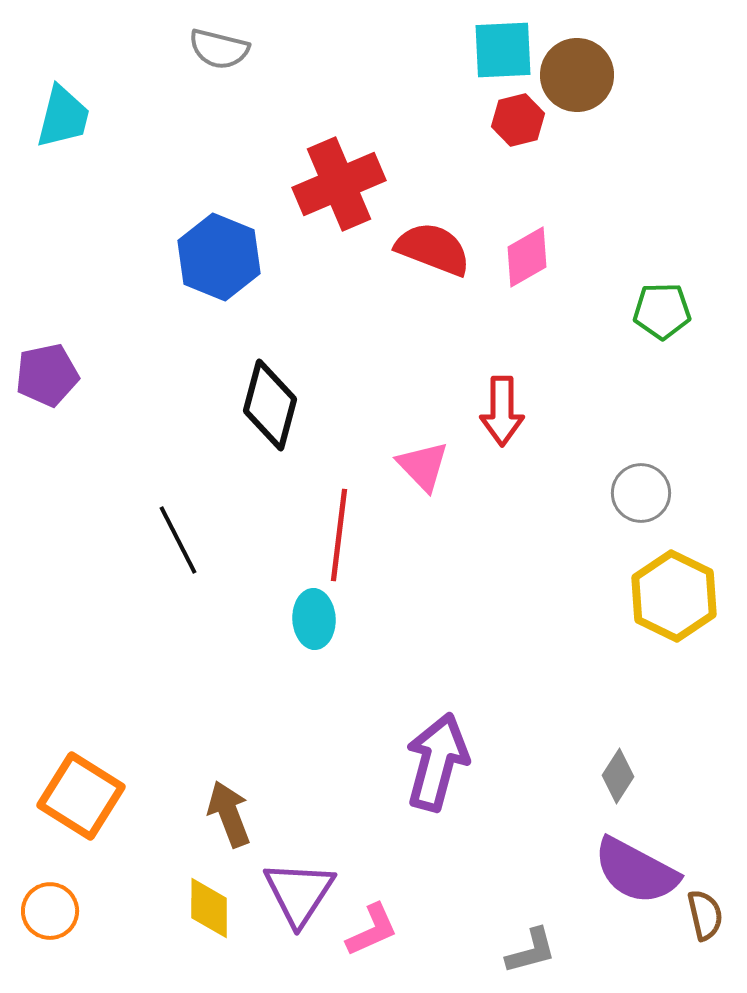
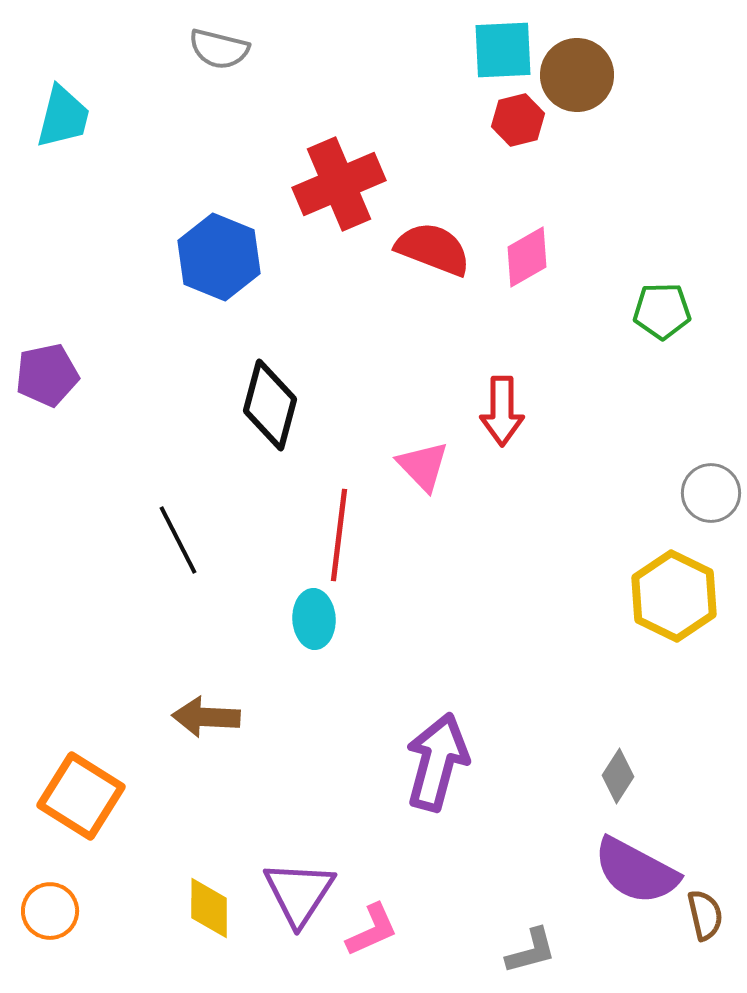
gray circle: moved 70 px right
brown arrow: moved 23 px left, 97 px up; rotated 66 degrees counterclockwise
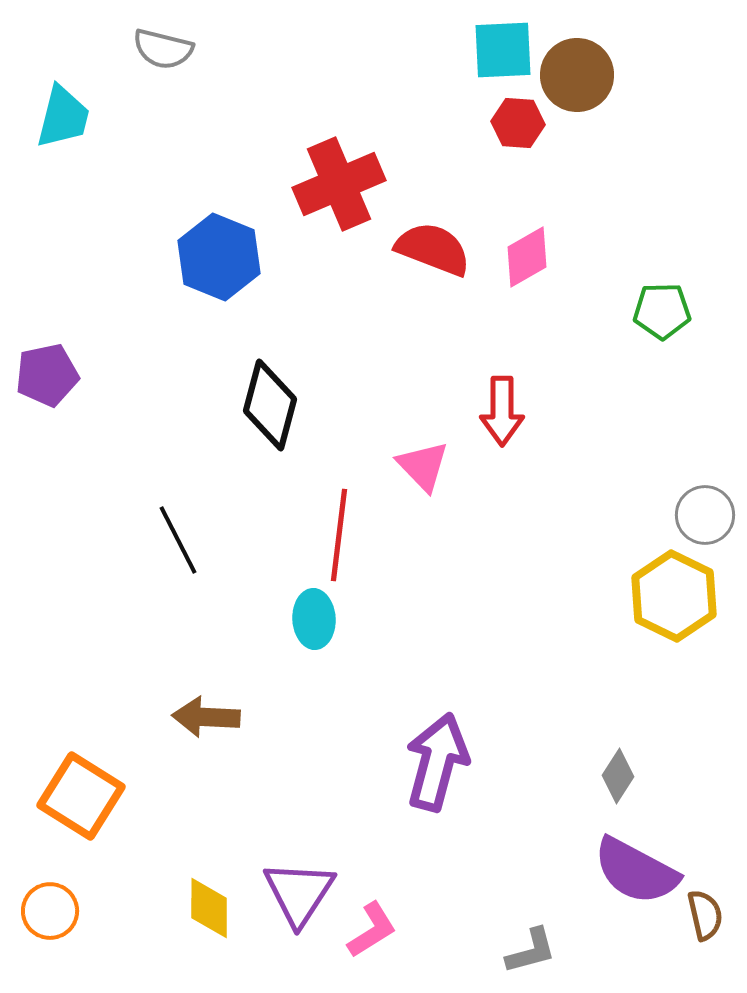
gray semicircle: moved 56 px left
red hexagon: moved 3 px down; rotated 18 degrees clockwise
gray circle: moved 6 px left, 22 px down
pink L-shape: rotated 8 degrees counterclockwise
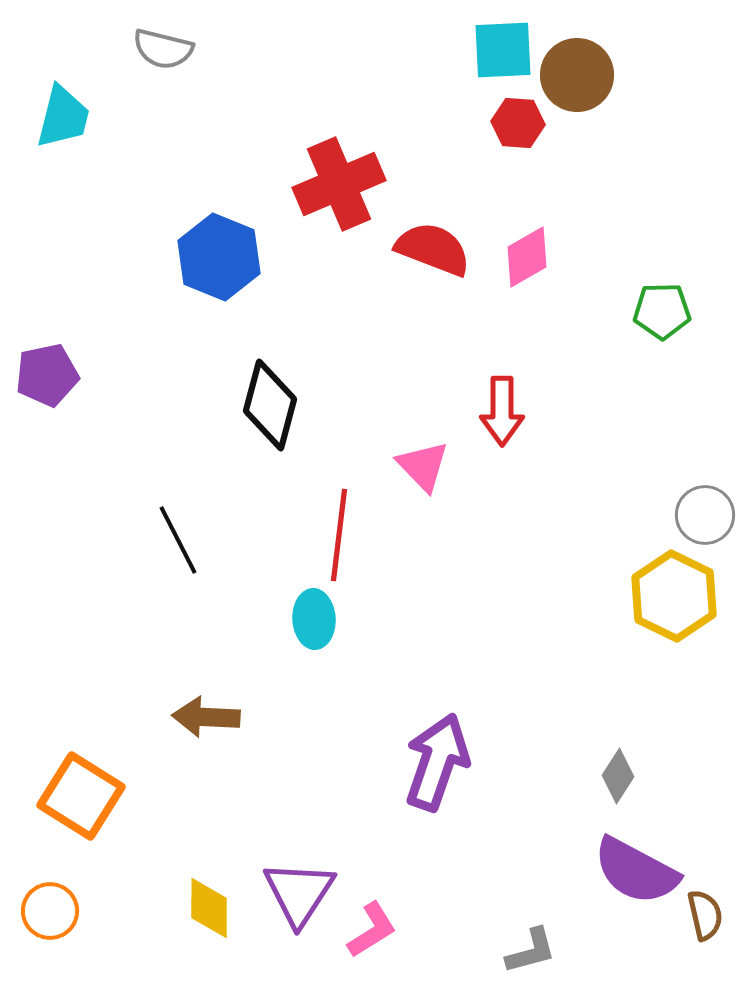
purple arrow: rotated 4 degrees clockwise
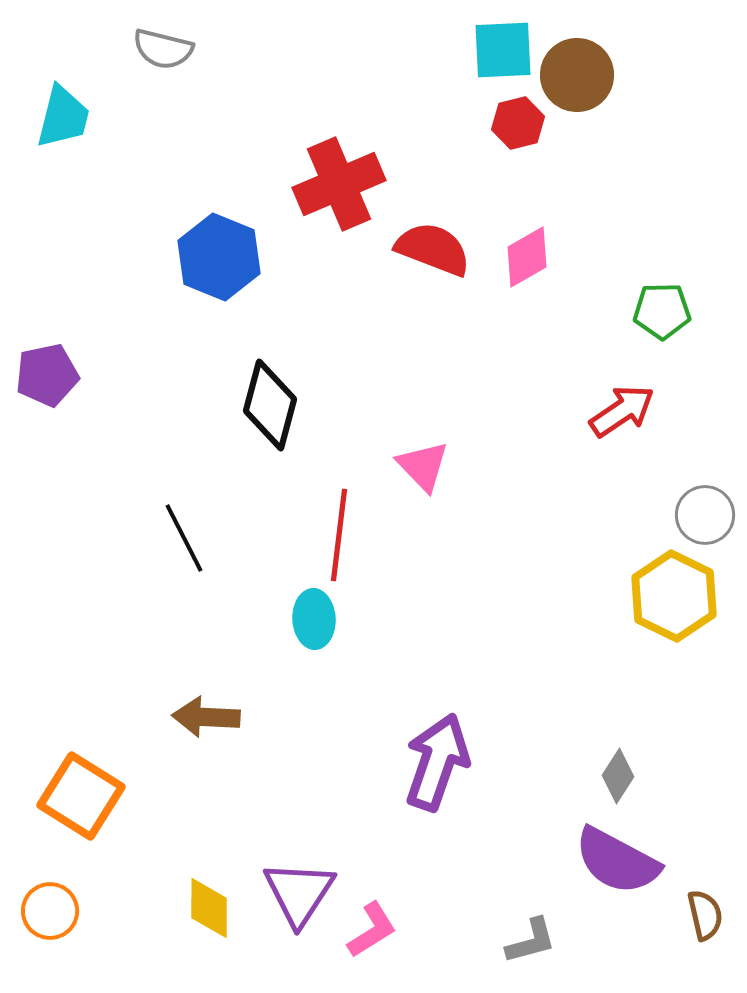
red hexagon: rotated 18 degrees counterclockwise
red arrow: moved 120 px right; rotated 124 degrees counterclockwise
black line: moved 6 px right, 2 px up
purple semicircle: moved 19 px left, 10 px up
gray L-shape: moved 10 px up
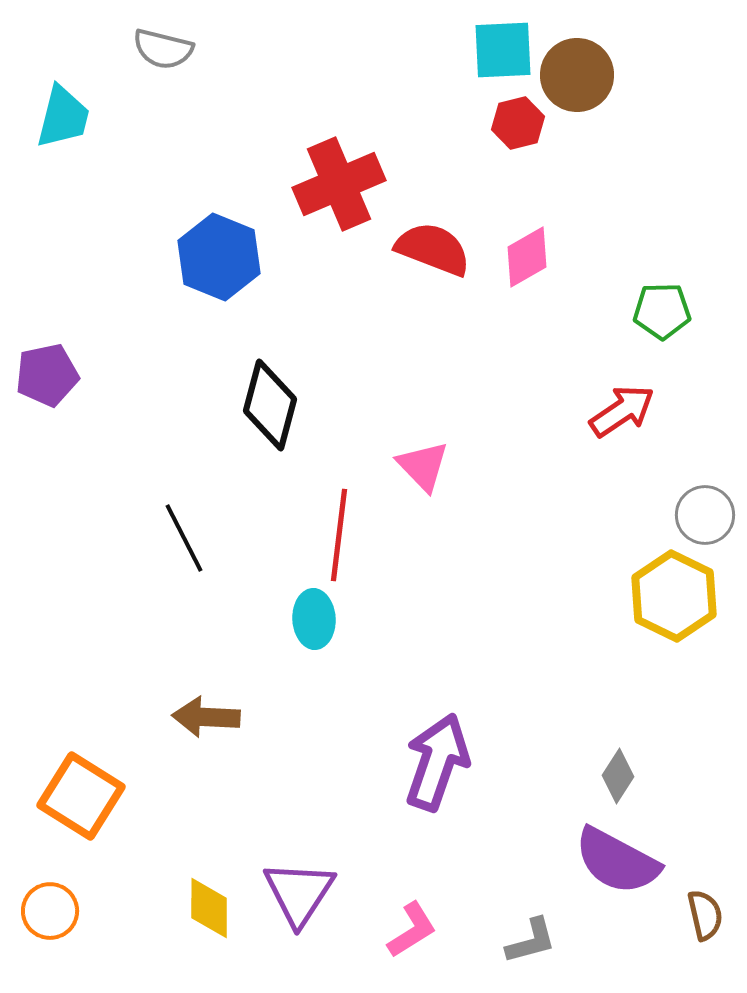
pink L-shape: moved 40 px right
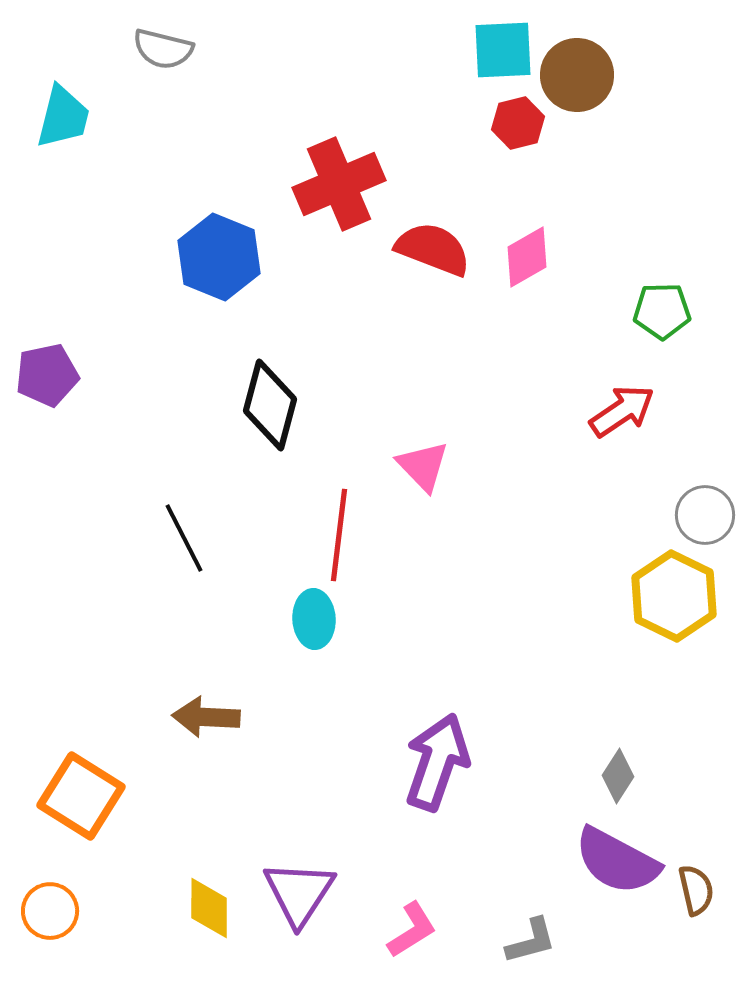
brown semicircle: moved 9 px left, 25 px up
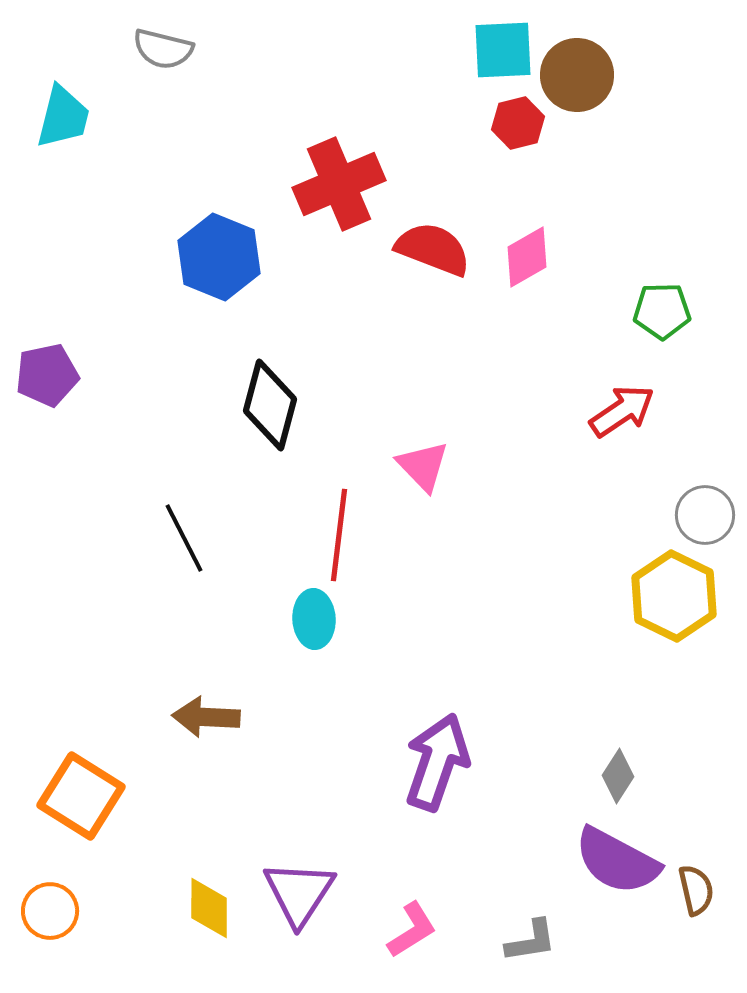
gray L-shape: rotated 6 degrees clockwise
